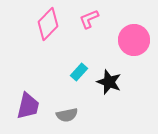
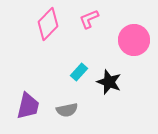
gray semicircle: moved 5 px up
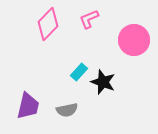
black star: moved 6 px left
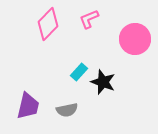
pink circle: moved 1 px right, 1 px up
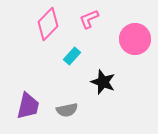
cyan rectangle: moved 7 px left, 16 px up
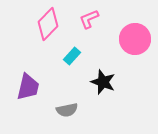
purple trapezoid: moved 19 px up
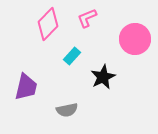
pink L-shape: moved 2 px left, 1 px up
black star: moved 5 px up; rotated 25 degrees clockwise
purple trapezoid: moved 2 px left
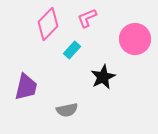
cyan rectangle: moved 6 px up
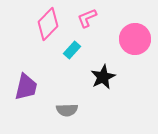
gray semicircle: rotated 10 degrees clockwise
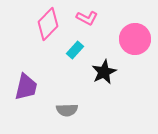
pink L-shape: rotated 130 degrees counterclockwise
cyan rectangle: moved 3 px right
black star: moved 1 px right, 5 px up
